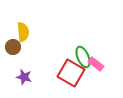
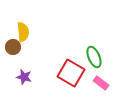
green ellipse: moved 11 px right
pink rectangle: moved 5 px right, 19 px down
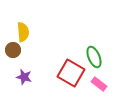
brown circle: moved 3 px down
pink rectangle: moved 2 px left, 1 px down
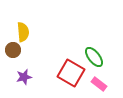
green ellipse: rotated 15 degrees counterclockwise
purple star: rotated 28 degrees counterclockwise
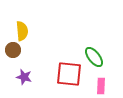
yellow semicircle: moved 1 px left, 1 px up
red square: moved 2 px left, 1 px down; rotated 24 degrees counterclockwise
purple star: rotated 28 degrees clockwise
pink rectangle: moved 2 px right, 2 px down; rotated 56 degrees clockwise
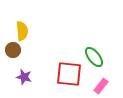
pink rectangle: rotated 35 degrees clockwise
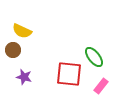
yellow semicircle: rotated 120 degrees clockwise
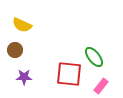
yellow semicircle: moved 6 px up
brown circle: moved 2 px right
purple star: rotated 14 degrees counterclockwise
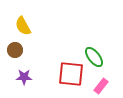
yellow semicircle: moved 1 px right, 1 px down; rotated 36 degrees clockwise
red square: moved 2 px right
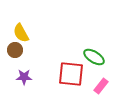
yellow semicircle: moved 2 px left, 7 px down
green ellipse: rotated 20 degrees counterclockwise
